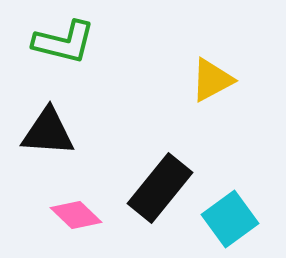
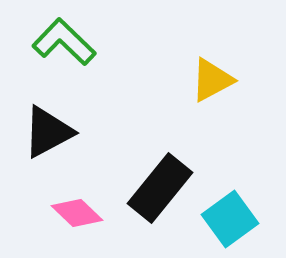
green L-shape: rotated 150 degrees counterclockwise
black triangle: rotated 32 degrees counterclockwise
pink diamond: moved 1 px right, 2 px up
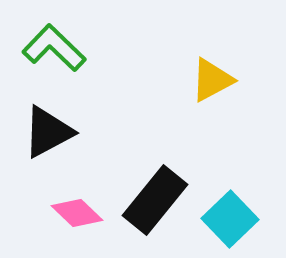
green L-shape: moved 10 px left, 6 px down
black rectangle: moved 5 px left, 12 px down
cyan square: rotated 8 degrees counterclockwise
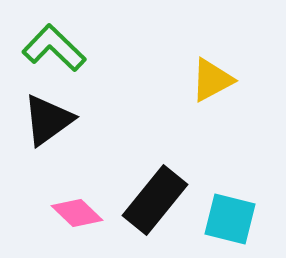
black triangle: moved 12 px up; rotated 8 degrees counterclockwise
cyan square: rotated 32 degrees counterclockwise
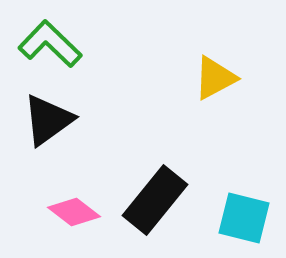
green L-shape: moved 4 px left, 4 px up
yellow triangle: moved 3 px right, 2 px up
pink diamond: moved 3 px left, 1 px up; rotated 6 degrees counterclockwise
cyan square: moved 14 px right, 1 px up
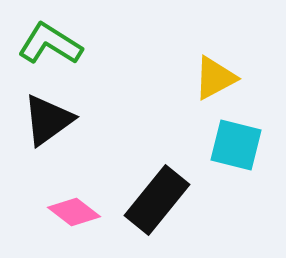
green L-shape: rotated 12 degrees counterclockwise
black rectangle: moved 2 px right
cyan square: moved 8 px left, 73 px up
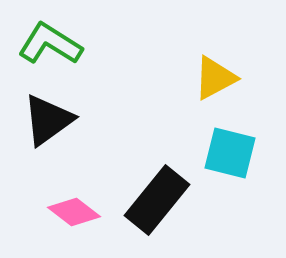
cyan square: moved 6 px left, 8 px down
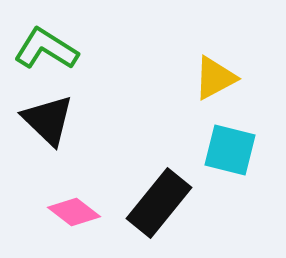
green L-shape: moved 4 px left, 5 px down
black triangle: rotated 40 degrees counterclockwise
cyan square: moved 3 px up
black rectangle: moved 2 px right, 3 px down
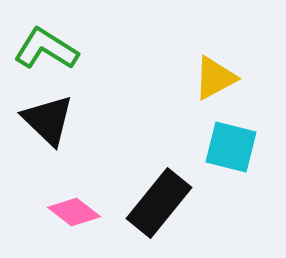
cyan square: moved 1 px right, 3 px up
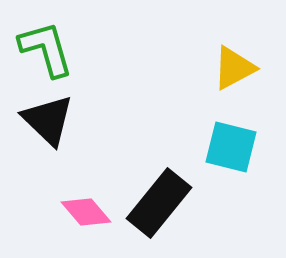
green L-shape: rotated 42 degrees clockwise
yellow triangle: moved 19 px right, 10 px up
pink diamond: moved 12 px right; rotated 12 degrees clockwise
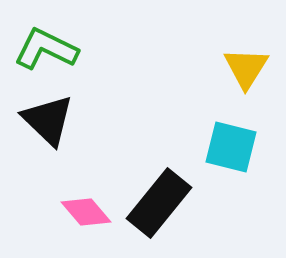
green L-shape: rotated 48 degrees counterclockwise
yellow triangle: moved 12 px right; rotated 30 degrees counterclockwise
